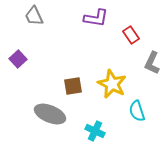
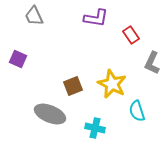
purple square: rotated 24 degrees counterclockwise
brown square: rotated 12 degrees counterclockwise
cyan cross: moved 3 px up; rotated 12 degrees counterclockwise
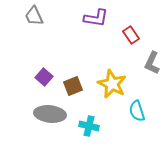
purple square: moved 26 px right, 18 px down; rotated 18 degrees clockwise
gray ellipse: rotated 16 degrees counterclockwise
cyan cross: moved 6 px left, 2 px up
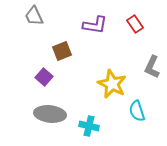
purple L-shape: moved 1 px left, 7 px down
red rectangle: moved 4 px right, 11 px up
gray L-shape: moved 4 px down
brown square: moved 11 px left, 35 px up
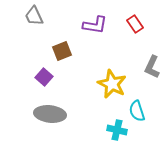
cyan cross: moved 28 px right, 4 px down
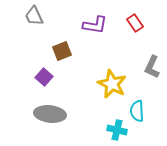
red rectangle: moved 1 px up
cyan semicircle: rotated 15 degrees clockwise
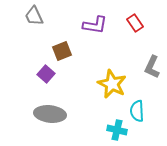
purple square: moved 2 px right, 3 px up
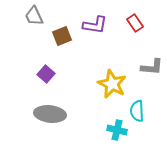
brown square: moved 15 px up
gray L-shape: rotated 110 degrees counterclockwise
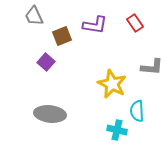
purple square: moved 12 px up
